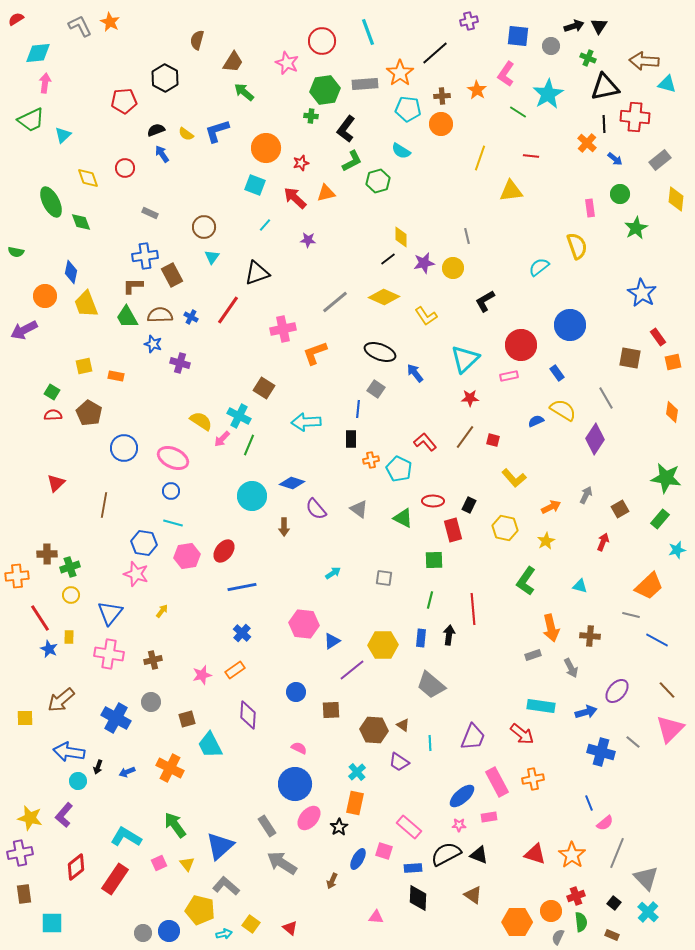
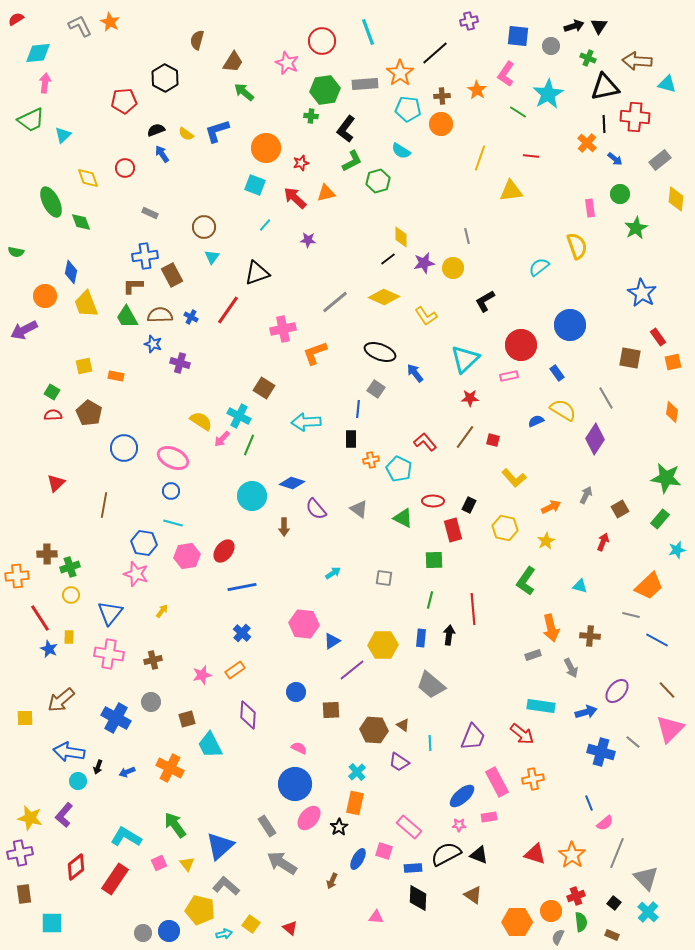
brown arrow at (644, 61): moved 7 px left
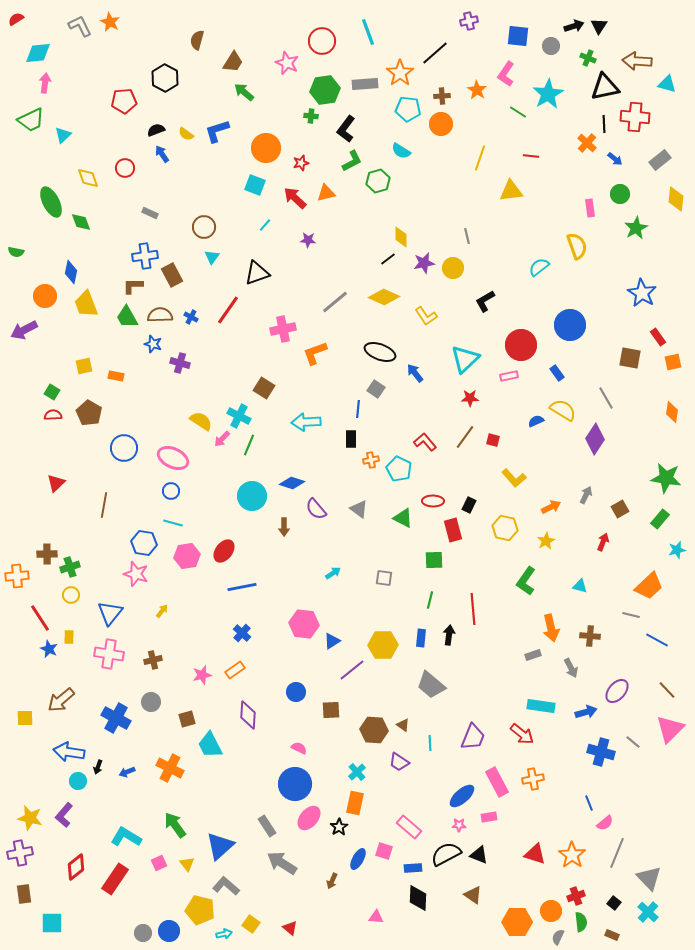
gray triangle at (646, 878): moved 3 px right
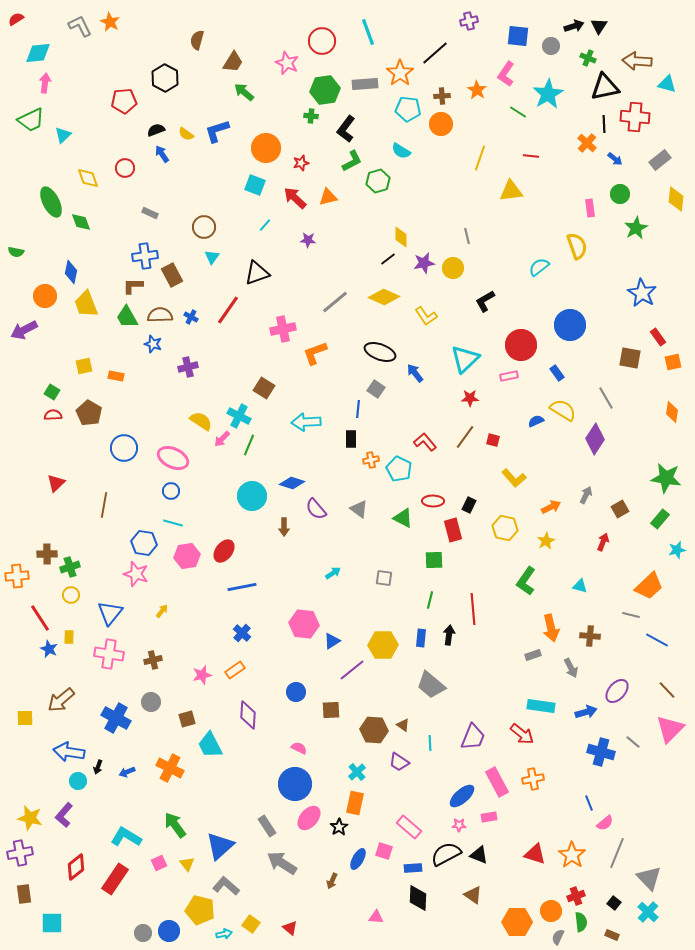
orange triangle at (326, 193): moved 2 px right, 4 px down
purple cross at (180, 363): moved 8 px right, 4 px down; rotated 30 degrees counterclockwise
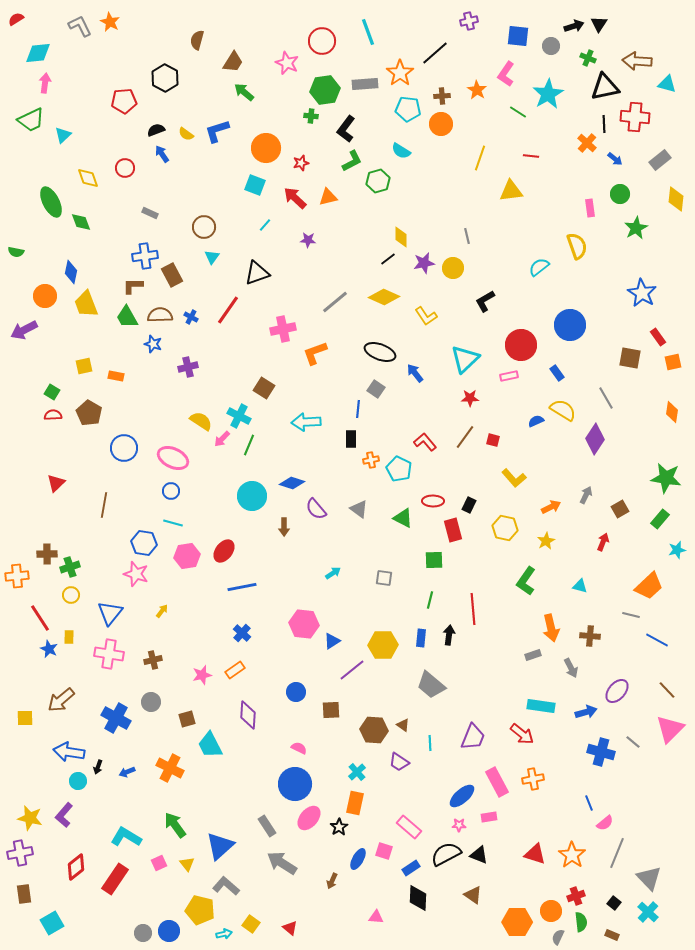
black triangle at (599, 26): moved 2 px up
blue rectangle at (413, 868): moved 2 px left; rotated 30 degrees counterclockwise
cyan square at (52, 923): rotated 30 degrees counterclockwise
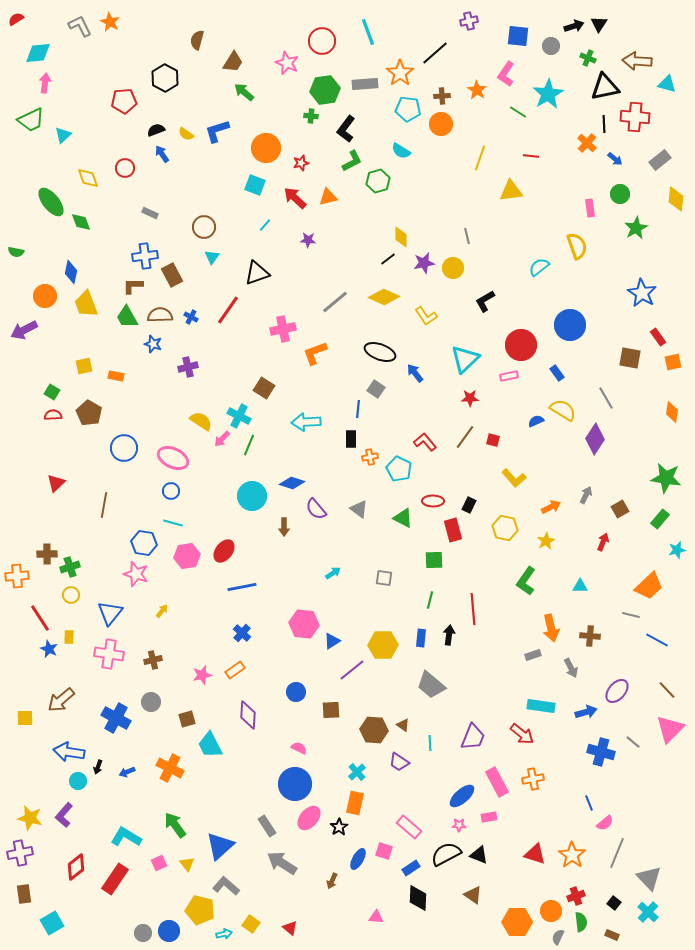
green ellipse at (51, 202): rotated 12 degrees counterclockwise
orange cross at (371, 460): moved 1 px left, 3 px up
cyan triangle at (580, 586): rotated 14 degrees counterclockwise
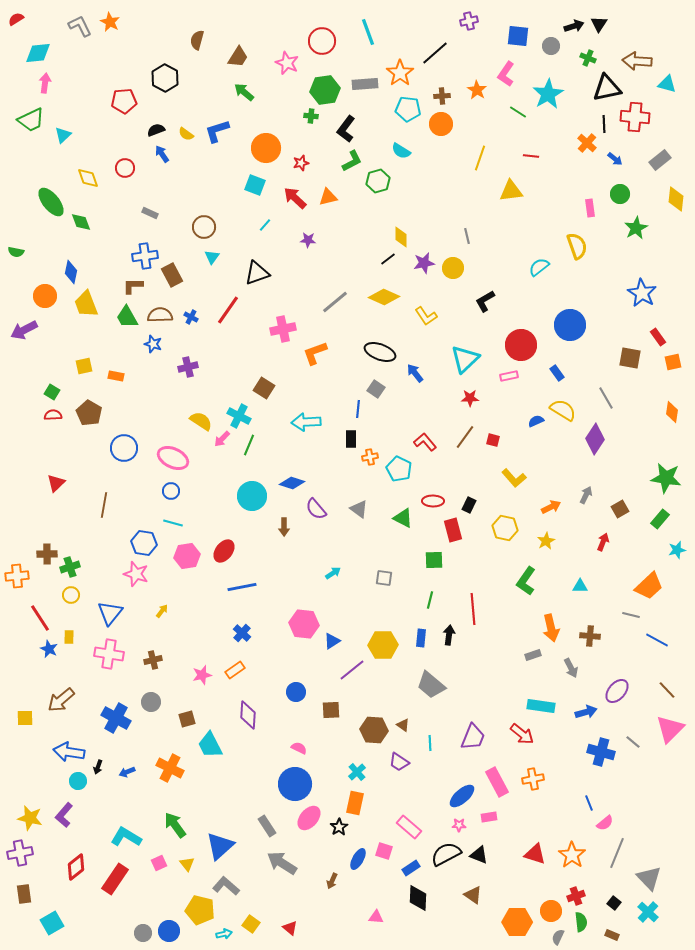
brown trapezoid at (233, 62): moved 5 px right, 5 px up
black triangle at (605, 87): moved 2 px right, 1 px down
